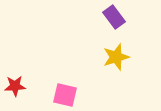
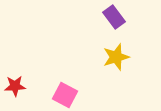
pink square: rotated 15 degrees clockwise
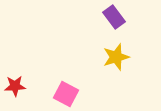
pink square: moved 1 px right, 1 px up
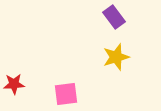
red star: moved 1 px left, 2 px up
pink square: rotated 35 degrees counterclockwise
